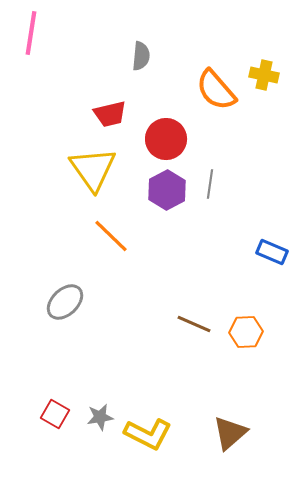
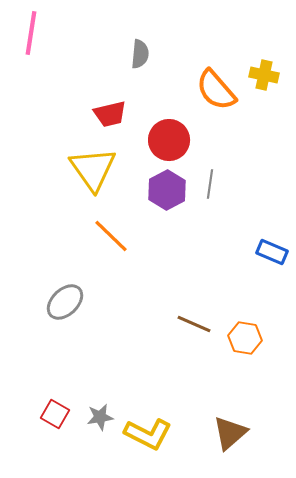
gray semicircle: moved 1 px left, 2 px up
red circle: moved 3 px right, 1 px down
orange hexagon: moved 1 px left, 6 px down; rotated 12 degrees clockwise
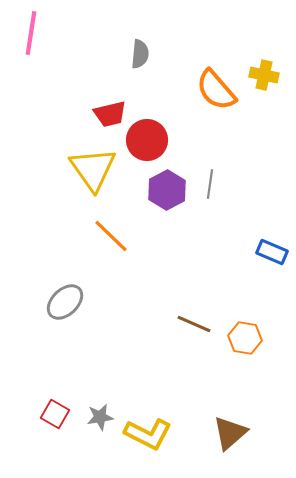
red circle: moved 22 px left
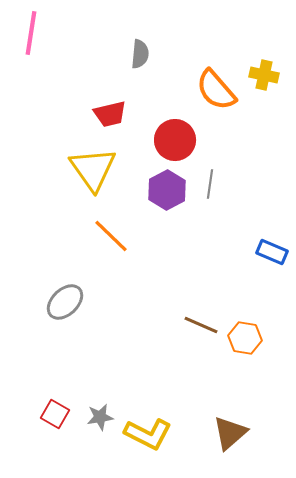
red circle: moved 28 px right
brown line: moved 7 px right, 1 px down
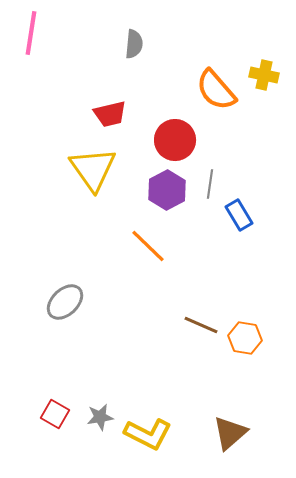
gray semicircle: moved 6 px left, 10 px up
orange line: moved 37 px right, 10 px down
blue rectangle: moved 33 px left, 37 px up; rotated 36 degrees clockwise
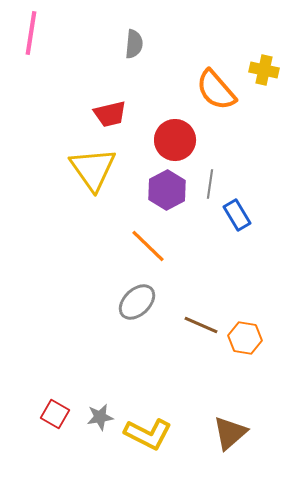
yellow cross: moved 5 px up
blue rectangle: moved 2 px left
gray ellipse: moved 72 px right
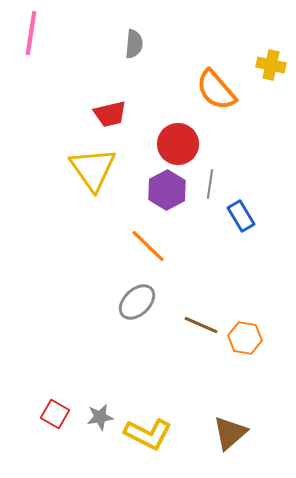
yellow cross: moved 7 px right, 5 px up
red circle: moved 3 px right, 4 px down
blue rectangle: moved 4 px right, 1 px down
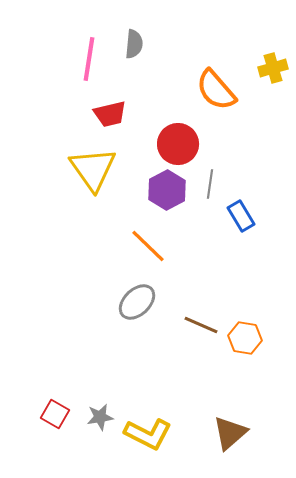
pink line: moved 58 px right, 26 px down
yellow cross: moved 2 px right, 3 px down; rotated 28 degrees counterclockwise
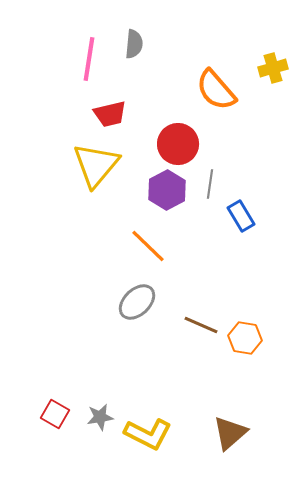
yellow triangle: moved 3 px right, 4 px up; rotated 15 degrees clockwise
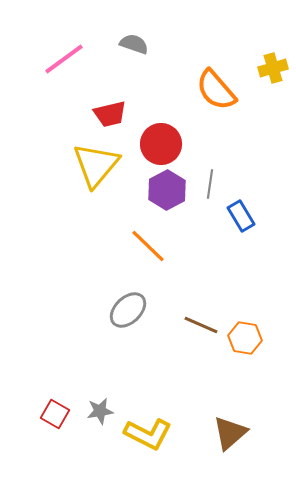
gray semicircle: rotated 76 degrees counterclockwise
pink line: moved 25 px left; rotated 45 degrees clockwise
red circle: moved 17 px left
gray ellipse: moved 9 px left, 8 px down
gray star: moved 6 px up
